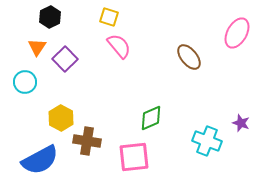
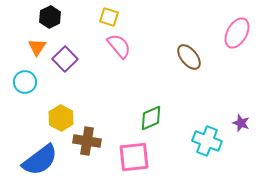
blue semicircle: rotated 9 degrees counterclockwise
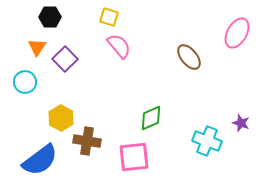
black hexagon: rotated 25 degrees clockwise
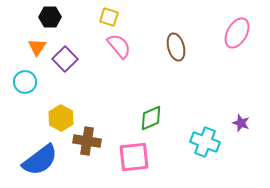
brown ellipse: moved 13 px left, 10 px up; rotated 24 degrees clockwise
cyan cross: moved 2 px left, 1 px down
